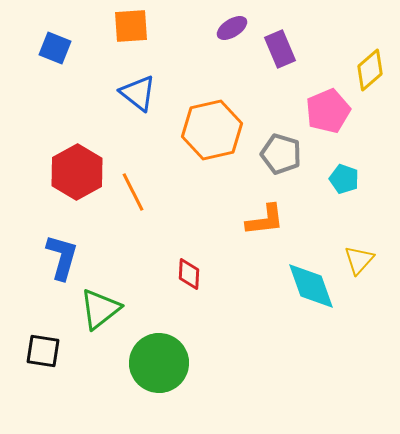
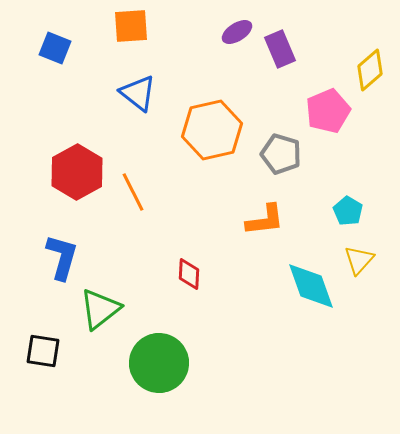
purple ellipse: moved 5 px right, 4 px down
cyan pentagon: moved 4 px right, 32 px down; rotated 12 degrees clockwise
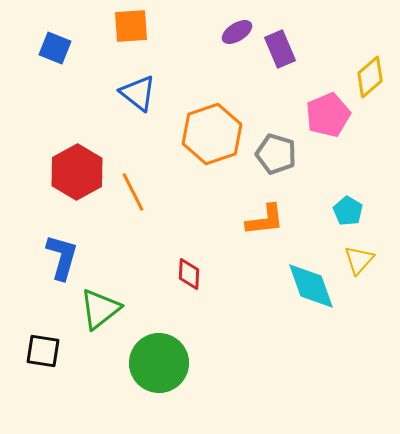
yellow diamond: moved 7 px down
pink pentagon: moved 4 px down
orange hexagon: moved 4 px down; rotated 6 degrees counterclockwise
gray pentagon: moved 5 px left
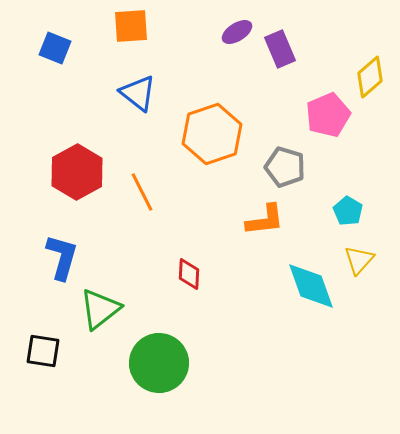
gray pentagon: moved 9 px right, 13 px down
orange line: moved 9 px right
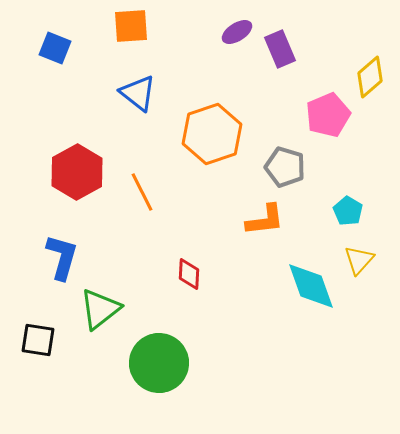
black square: moved 5 px left, 11 px up
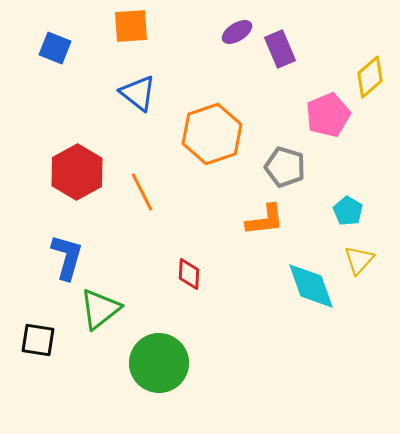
blue L-shape: moved 5 px right
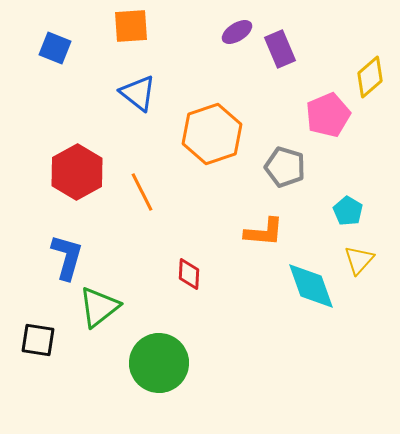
orange L-shape: moved 1 px left, 12 px down; rotated 12 degrees clockwise
green triangle: moved 1 px left, 2 px up
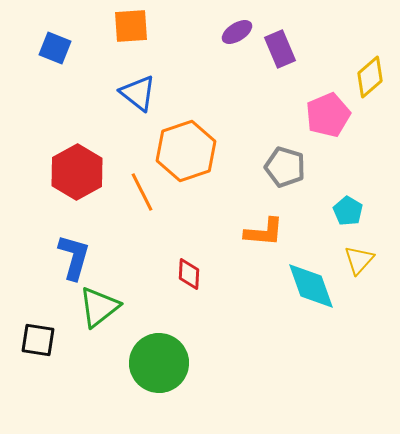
orange hexagon: moved 26 px left, 17 px down
blue L-shape: moved 7 px right
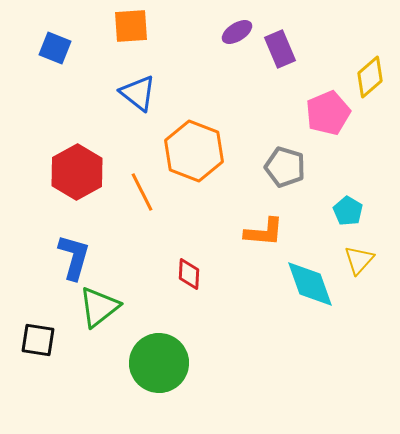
pink pentagon: moved 2 px up
orange hexagon: moved 8 px right; rotated 20 degrees counterclockwise
cyan diamond: moved 1 px left, 2 px up
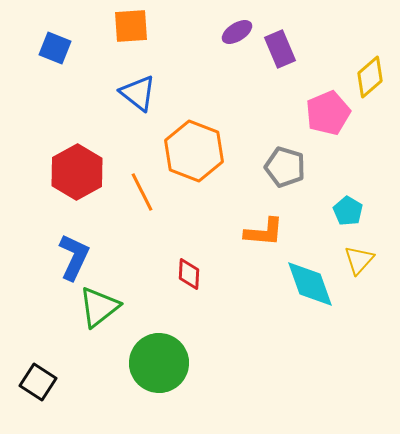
blue L-shape: rotated 9 degrees clockwise
black square: moved 42 px down; rotated 24 degrees clockwise
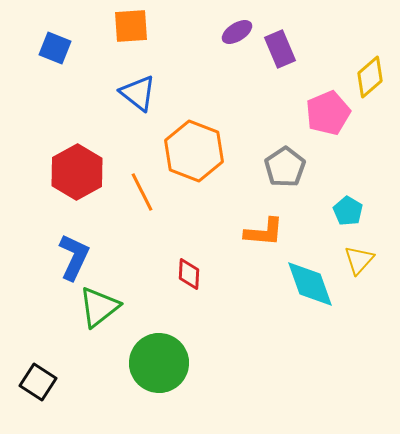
gray pentagon: rotated 21 degrees clockwise
